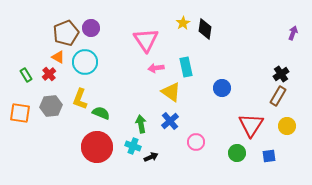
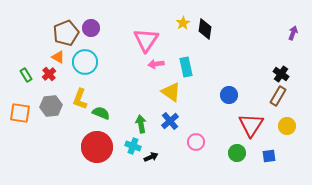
pink triangle: rotated 8 degrees clockwise
pink arrow: moved 4 px up
black cross: rotated 21 degrees counterclockwise
blue circle: moved 7 px right, 7 px down
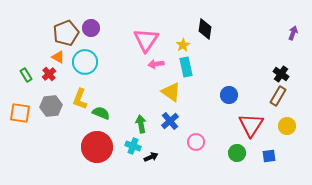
yellow star: moved 22 px down
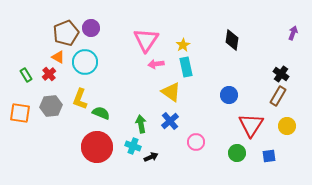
black diamond: moved 27 px right, 11 px down
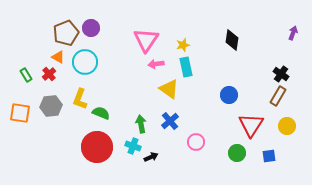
yellow star: rotated 16 degrees clockwise
yellow triangle: moved 2 px left, 3 px up
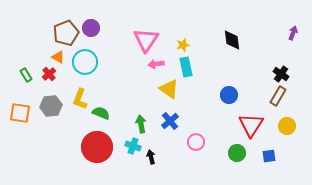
black diamond: rotated 15 degrees counterclockwise
black arrow: rotated 80 degrees counterclockwise
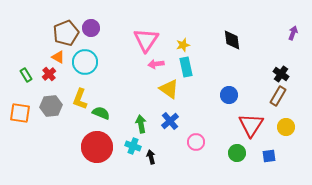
yellow circle: moved 1 px left, 1 px down
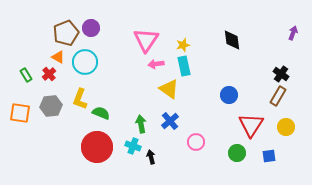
cyan rectangle: moved 2 px left, 1 px up
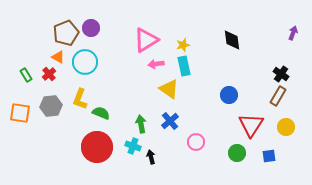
pink triangle: rotated 24 degrees clockwise
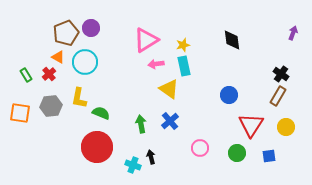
yellow L-shape: moved 1 px left, 1 px up; rotated 10 degrees counterclockwise
pink circle: moved 4 px right, 6 px down
cyan cross: moved 19 px down
